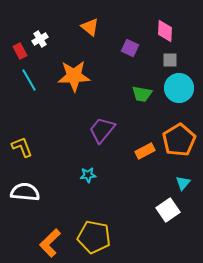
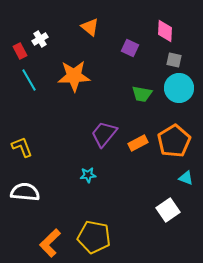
gray square: moved 4 px right; rotated 14 degrees clockwise
purple trapezoid: moved 2 px right, 4 px down
orange pentagon: moved 5 px left, 1 px down
orange rectangle: moved 7 px left, 8 px up
cyan triangle: moved 3 px right, 5 px up; rotated 49 degrees counterclockwise
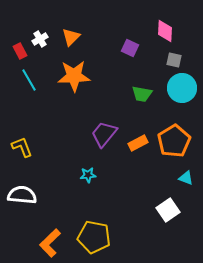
orange triangle: moved 19 px left, 10 px down; rotated 36 degrees clockwise
cyan circle: moved 3 px right
white semicircle: moved 3 px left, 3 px down
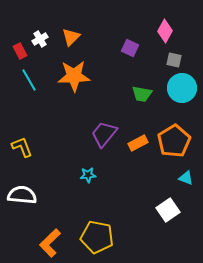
pink diamond: rotated 25 degrees clockwise
yellow pentagon: moved 3 px right
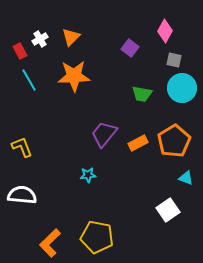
purple square: rotated 12 degrees clockwise
